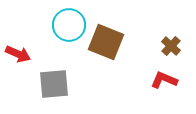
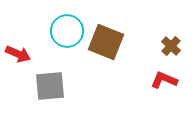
cyan circle: moved 2 px left, 6 px down
gray square: moved 4 px left, 2 px down
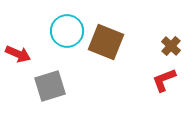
red L-shape: rotated 44 degrees counterclockwise
gray square: rotated 12 degrees counterclockwise
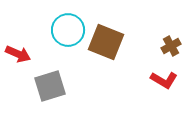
cyan circle: moved 1 px right, 1 px up
brown cross: rotated 18 degrees clockwise
red L-shape: rotated 128 degrees counterclockwise
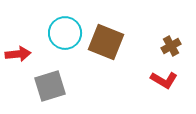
cyan circle: moved 3 px left, 3 px down
red arrow: rotated 30 degrees counterclockwise
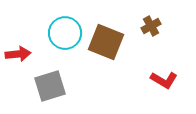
brown cross: moved 20 px left, 20 px up
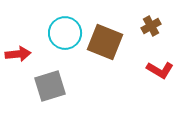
brown square: moved 1 px left
red L-shape: moved 4 px left, 10 px up
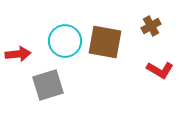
cyan circle: moved 8 px down
brown square: rotated 12 degrees counterclockwise
gray square: moved 2 px left, 1 px up
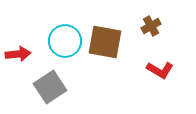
gray square: moved 2 px right, 2 px down; rotated 16 degrees counterclockwise
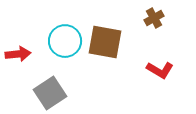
brown cross: moved 3 px right, 8 px up
gray square: moved 6 px down
